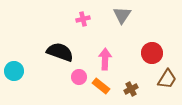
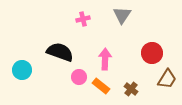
cyan circle: moved 8 px right, 1 px up
brown cross: rotated 24 degrees counterclockwise
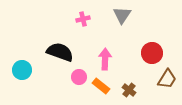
brown cross: moved 2 px left, 1 px down
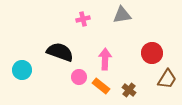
gray triangle: rotated 48 degrees clockwise
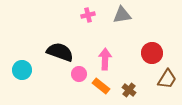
pink cross: moved 5 px right, 4 px up
pink circle: moved 3 px up
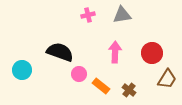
pink arrow: moved 10 px right, 7 px up
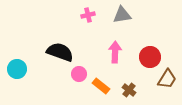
red circle: moved 2 px left, 4 px down
cyan circle: moved 5 px left, 1 px up
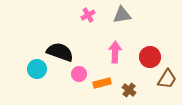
pink cross: rotated 16 degrees counterclockwise
cyan circle: moved 20 px right
orange rectangle: moved 1 px right, 3 px up; rotated 54 degrees counterclockwise
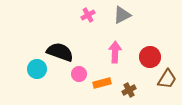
gray triangle: rotated 18 degrees counterclockwise
brown cross: rotated 24 degrees clockwise
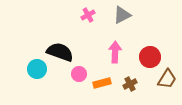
brown cross: moved 1 px right, 6 px up
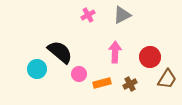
black semicircle: rotated 20 degrees clockwise
